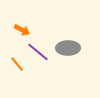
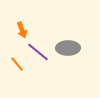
orange arrow: rotated 42 degrees clockwise
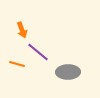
gray ellipse: moved 24 px down
orange line: rotated 35 degrees counterclockwise
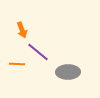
orange line: rotated 14 degrees counterclockwise
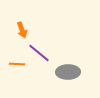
purple line: moved 1 px right, 1 px down
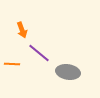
orange line: moved 5 px left
gray ellipse: rotated 10 degrees clockwise
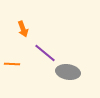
orange arrow: moved 1 px right, 1 px up
purple line: moved 6 px right
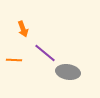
orange line: moved 2 px right, 4 px up
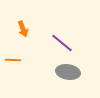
purple line: moved 17 px right, 10 px up
orange line: moved 1 px left
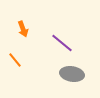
orange line: moved 2 px right; rotated 49 degrees clockwise
gray ellipse: moved 4 px right, 2 px down
